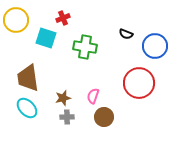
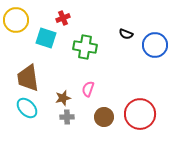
blue circle: moved 1 px up
red circle: moved 1 px right, 31 px down
pink semicircle: moved 5 px left, 7 px up
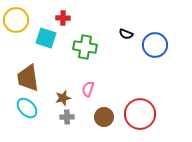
red cross: rotated 24 degrees clockwise
